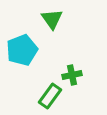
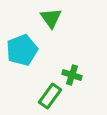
green triangle: moved 1 px left, 1 px up
green cross: rotated 30 degrees clockwise
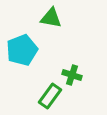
green triangle: rotated 45 degrees counterclockwise
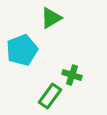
green triangle: rotated 40 degrees counterclockwise
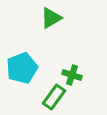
cyan pentagon: moved 18 px down
green rectangle: moved 4 px right, 1 px down
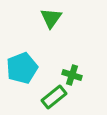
green triangle: rotated 25 degrees counterclockwise
green rectangle: rotated 15 degrees clockwise
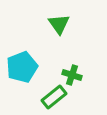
green triangle: moved 8 px right, 6 px down; rotated 10 degrees counterclockwise
cyan pentagon: moved 1 px up
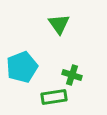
green rectangle: rotated 30 degrees clockwise
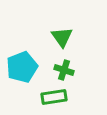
green triangle: moved 3 px right, 13 px down
green cross: moved 8 px left, 5 px up
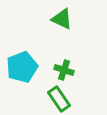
green triangle: moved 18 px up; rotated 30 degrees counterclockwise
green rectangle: moved 5 px right, 2 px down; rotated 65 degrees clockwise
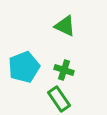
green triangle: moved 3 px right, 7 px down
cyan pentagon: moved 2 px right
